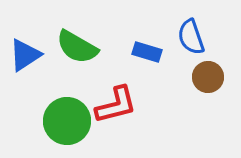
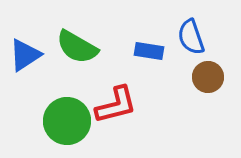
blue rectangle: moved 2 px right, 1 px up; rotated 8 degrees counterclockwise
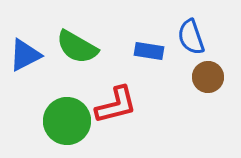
blue triangle: rotated 6 degrees clockwise
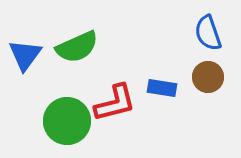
blue semicircle: moved 17 px right, 4 px up
green semicircle: rotated 54 degrees counterclockwise
blue rectangle: moved 13 px right, 37 px down
blue triangle: rotated 27 degrees counterclockwise
red L-shape: moved 1 px left, 2 px up
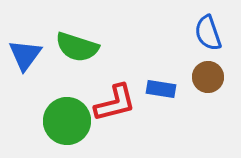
green semicircle: rotated 42 degrees clockwise
blue rectangle: moved 1 px left, 1 px down
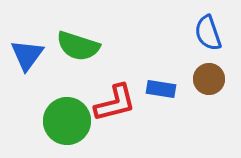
green semicircle: moved 1 px right, 1 px up
blue triangle: moved 2 px right
brown circle: moved 1 px right, 2 px down
